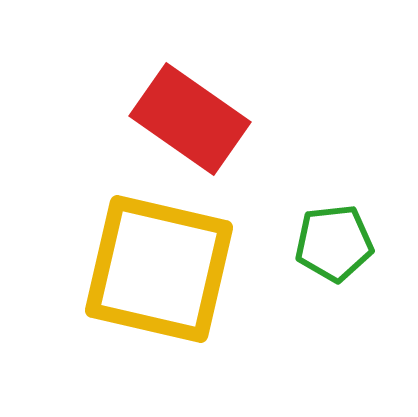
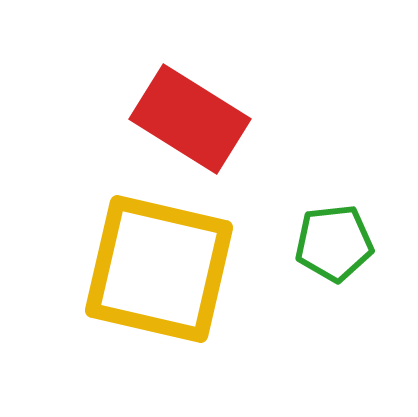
red rectangle: rotated 3 degrees counterclockwise
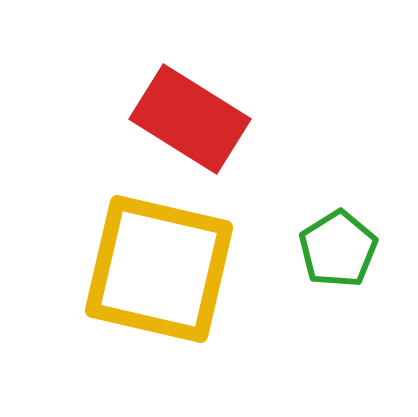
green pentagon: moved 4 px right, 6 px down; rotated 26 degrees counterclockwise
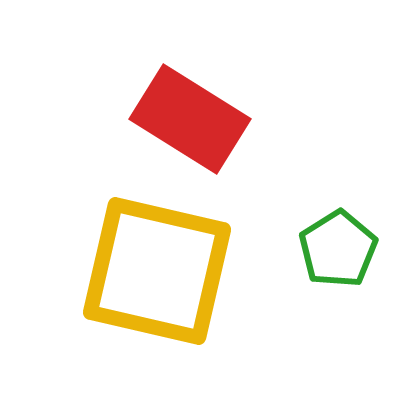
yellow square: moved 2 px left, 2 px down
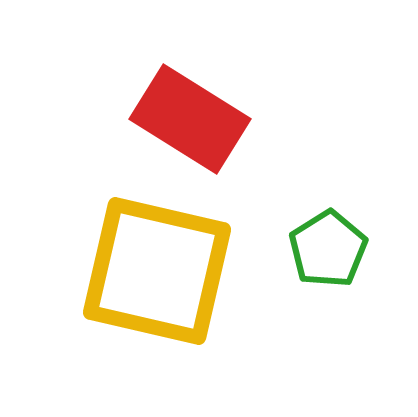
green pentagon: moved 10 px left
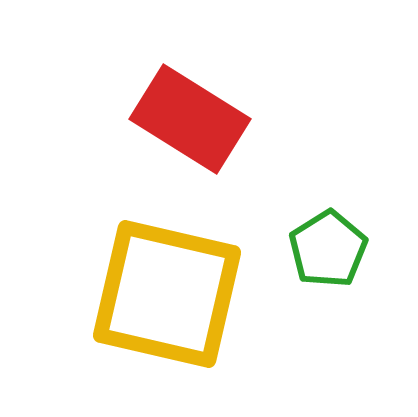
yellow square: moved 10 px right, 23 px down
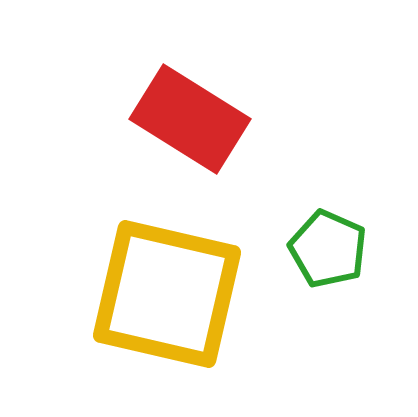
green pentagon: rotated 16 degrees counterclockwise
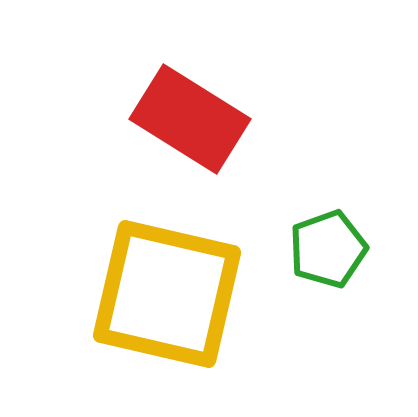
green pentagon: rotated 28 degrees clockwise
